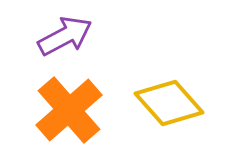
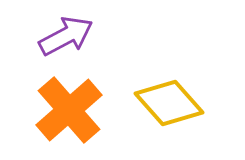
purple arrow: moved 1 px right
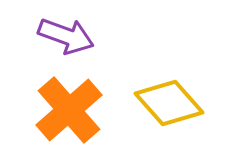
purple arrow: rotated 48 degrees clockwise
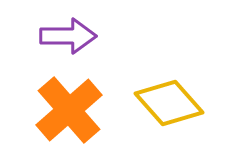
purple arrow: moved 2 px right; rotated 20 degrees counterclockwise
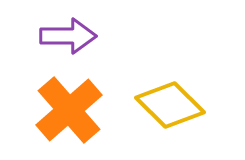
yellow diamond: moved 1 px right, 2 px down; rotated 4 degrees counterclockwise
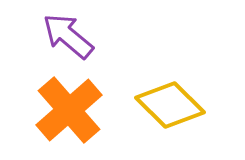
purple arrow: rotated 140 degrees counterclockwise
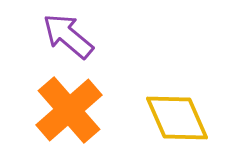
yellow diamond: moved 7 px right, 13 px down; rotated 22 degrees clockwise
